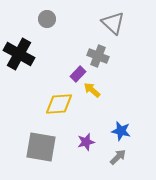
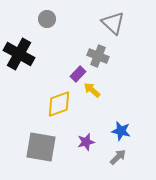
yellow diamond: rotated 16 degrees counterclockwise
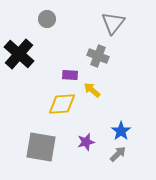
gray triangle: rotated 25 degrees clockwise
black cross: rotated 12 degrees clockwise
purple rectangle: moved 8 px left, 1 px down; rotated 49 degrees clockwise
yellow diamond: moved 3 px right; rotated 16 degrees clockwise
blue star: rotated 24 degrees clockwise
gray arrow: moved 3 px up
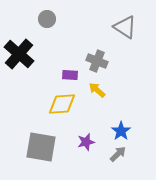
gray triangle: moved 12 px right, 4 px down; rotated 35 degrees counterclockwise
gray cross: moved 1 px left, 5 px down
yellow arrow: moved 5 px right
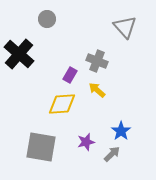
gray triangle: rotated 15 degrees clockwise
purple rectangle: rotated 63 degrees counterclockwise
gray arrow: moved 6 px left
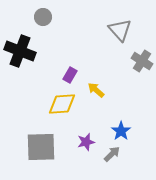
gray circle: moved 4 px left, 2 px up
gray triangle: moved 5 px left, 3 px down
black cross: moved 1 px right, 3 px up; rotated 20 degrees counterclockwise
gray cross: moved 45 px right; rotated 10 degrees clockwise
yellow arrow: moved 1 px left
gray square: rotated 12 degrees counterclockwise
